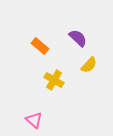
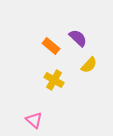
orange rectangle: moved 11 px right
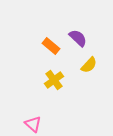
yellow cross: rotated 24 degrees clockwise
pink triangle: moved 1 px left, 4 px down
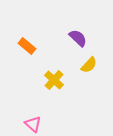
orange rectangle: moved 24 px left
yellow cross: rotated 12 degrees counterclockwise
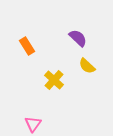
orange rectangle: rotated 18 degrees clockwise
yellow semicircle: moved 2 px left, 1 px down; rotated 90 degrees clockwise
pink triangle: rotated 24 degrees clockwise
